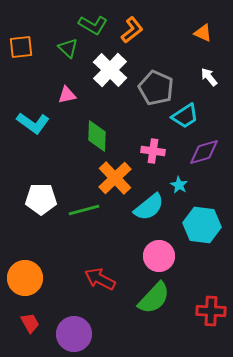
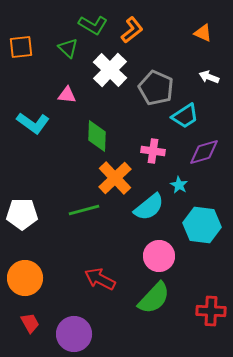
white arrow: rotated 30 degrees counterclockwise
pink triangle: rotated 18 degrees clockwise
white pentagon: moved 19 px left, 15 px down
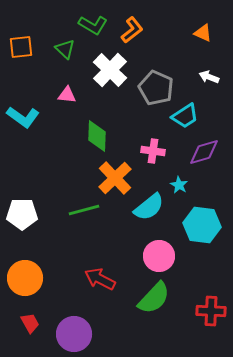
green triangle: moved 3 px left, 1 px down
cyan L-shape: moved 10 px left, 6 px up
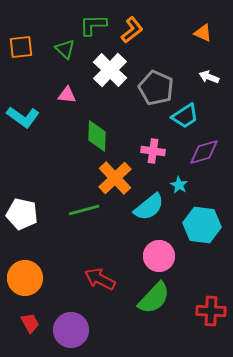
green L-shape: rotated 148 degrees clockwise
white pentagon: rotated 12 degrees clockwise
purple circle: moved 3 px left, 4 px up
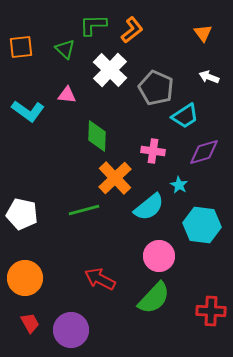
orange triangle: rotated 30 degrees clockwise
cyan L-shape: moved 5 px right, 6 px up
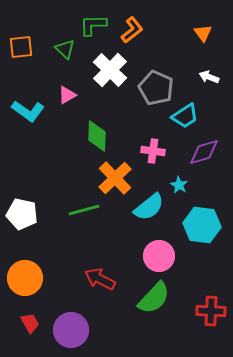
pink triangle: rotated 36 degrees counterclockwise
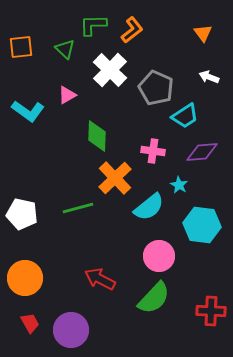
purple diamond: moved 2 px left; rotated 12 degrees clockwise
green line: moved 6 px left, 2 px up
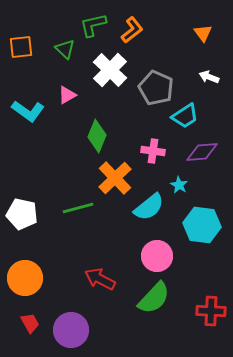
green L-shape: rotated 12 degrees counterclockwise
green diamond: rotated 20 degrees clockwise
pink circle: moved 2 px left
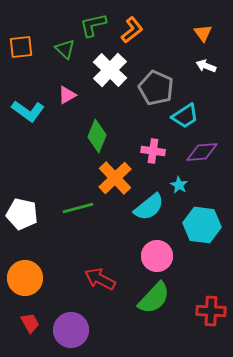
white arrow: moved 3 px left, 11 px up
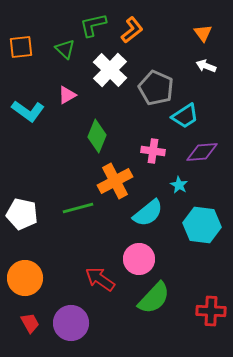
orange cross: moved 3 px down; rotated 16 degrees clockwise
cyan semicircle: moved 1 px left, 6 px down
pink circle: moved 18 px left, 3 px down
red arrow: rotated 8 degrees clockwise
purple circle: moved 7 px up
